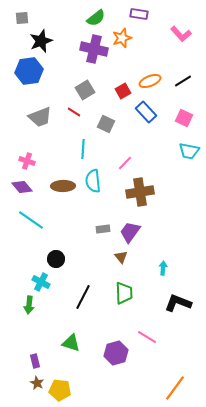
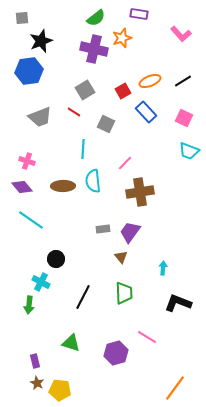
cyan trapezoid at (189, 151): rotated 10 degrees clockwise
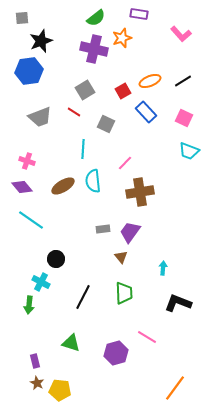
brown ellipse at (63, 186): rotated 30 degrees counterclockwise
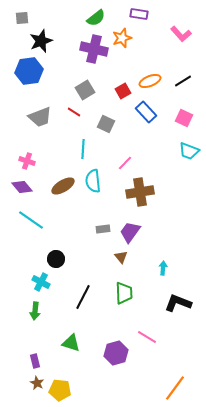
green arrow at (29, 305): moved 6 px right, 6 px down
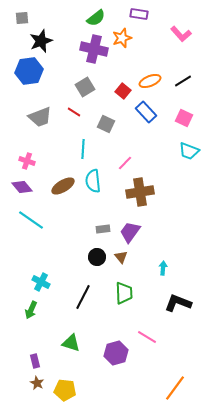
gray square at (85, 90): moved 3 px up
red square at (123, 91): rotated 21 degrees counterclockwise
black circle at (56, 259): moved 41 px right, 2 px up
green arrow at (35, 311): moved 4 px left, 1 px up; rotated 18 degrees clockwise
yellow pentagon at (60, 390): moved 5 px right
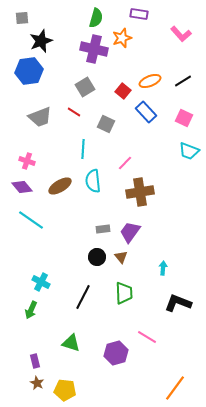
green semicircle at (96, 18): rotated 36 degrees counterclockwise
brown ellipse at (63, 186): moved 3 px left
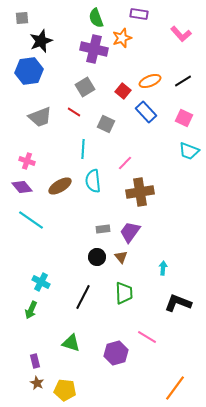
green semicircle at (96, 18): rotated 144 degrees clockwise
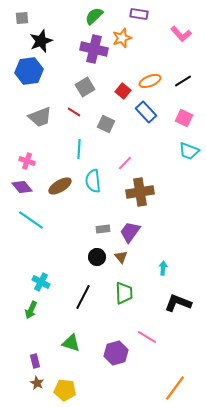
green semicircle at (96, 18): moved 2 px left, 2 px up; rotated 66 degrees clockwise
cyan line at (83, 149): moved 4 px left
